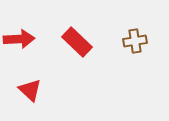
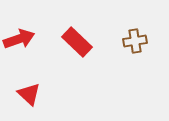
red arrow: rotated 16 degrees counterclockwise
red triangle: moved 1 px left, 4 px down
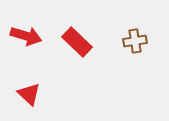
red arrow: moved 7 px right, 3 px up; rotated 36 degrees clockwise
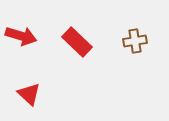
red arrow: moved 5 px left
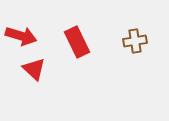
red rectangle: rotated 20 degrees clockwise
red triangle: moved 5 px right, 25 px up
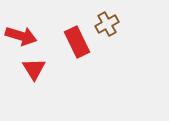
brown cross: moved 28 px left, 17 px up; rotated 20 degrees counterclockwise
red triangle: rotated 15 degrees clockwise
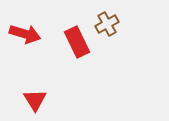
red arrow: moved 4 px right, 2 px up
red triangle: moved 1 px right, 31 px down
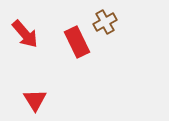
brown cross: moved 2 px left, 2 px up
red arrow: rotated 32 degrees clockwise
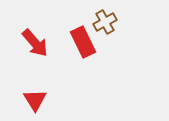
red arrow: moved 10 px right, 9 px down
red rectangle: moved 6 px right
